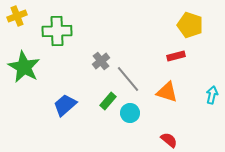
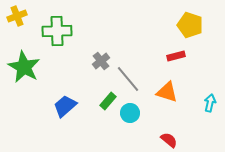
cyan arrow: moved 2 px left, 8 px down
blue trapezoid: moved 1 px down
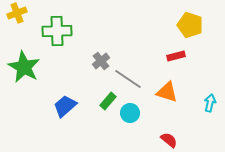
yellow cross: moved 3 px up
gray line: rotated 16 degrees counterclockwise
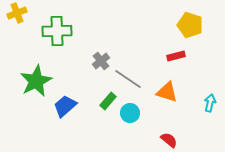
green star: moved 12 px right, 14 px down; rotated 16 degrees clockwise
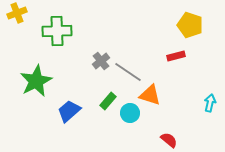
gray line: moved 7 px up
orange triangle: moved 17 px left, 3 px down
blue trapezoid: moved 4 px right, 5 px down
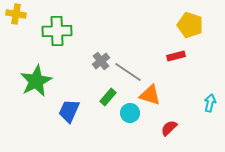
yellow cross: moved 1 px left, 1 px down; rotated 30 degrees clockwise
green rectangle: moved 4 px up
blue trapezoid: rotated 25 degrees counterclockwise
red semicircle: moved 12 px up; rotated 84 degrees counterclockwise
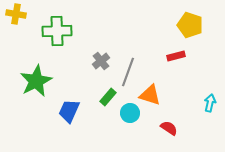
gray line: rotated 76 degrees clockwise
red semicircle: rotated 78 degrees clockwise
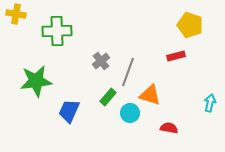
green star: rotated 20 degrees clockwise
red semicircle: rotated 24 degrees counterclockwise
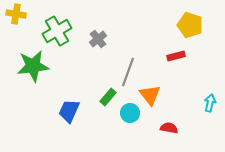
green cross: rotated 28 degrees counterclockwise
gray cross: moved 3 px left, 22 px up
green star: moved 3 px left, 15 px up
orange triangle: rotated 35 degrees clockwise
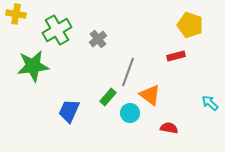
green cross: moved 1 px up
orange triangle: rotated 15 degrees counterclockwise
cyan arrow: rotated 60 degrees counterclockwise
